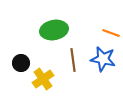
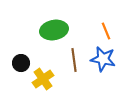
orange line: moved 5 px left, 2 px up; rotated 48 degrees clockwise
brown line: moved 1 px right
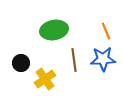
blue star: rotated 15 degrees counterclockwise
yellow cross: moved 2 px right
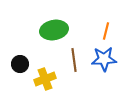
orange line: rotated 36 degrees clockwise
blue star: moved 1 px right
black circle: moved 1 px left, 1 px down
yellow cross: rotated 15 degrees clockwise
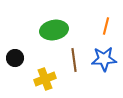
orange line: moved 5 px up
black circle: moved 5 px left, 6 px up
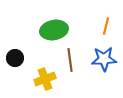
brown line: moved 4 px left
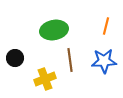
blue star: moved 2 px down
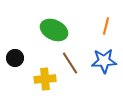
green ellipse: rotated 36 degrees clockwise
brown line: moved 3 px down; rotated 25 degrees counterclockwise
yellow cross: rotated 15 degrees clockwise
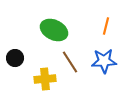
brown line: moved 1 px up
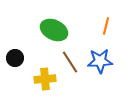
blue star: moved 4 px left
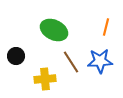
orange line: moved 1 px down
black circle: moved 1 px right, 2 px up
brown line: moved 1 px right
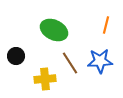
orange line: moved 2 px up
brown line: moved 1 px left, 1 px down
